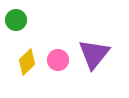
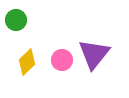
pink circle: moved 4 px right
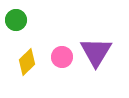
purple triangle: moved 2 px right, 2 px up; rotated 8 degrees counterclockwise
pink circle: moved 3 px up
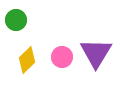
purple triangle: moved 1 px down
yellow diamond: moved 2 px up
